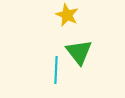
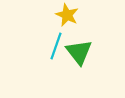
cyan line: moved 24 px up; rotated 16 degrees clockwise
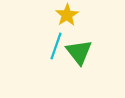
yellow star: rotated 15 degrees clockwise
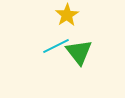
cyan line: rotated 44 degrees clockwise
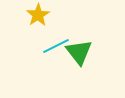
yellow star: moved 29 px left
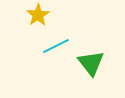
green triangle: moved 12 px right, 11 px down
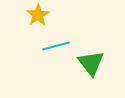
cyan line: rotated 12 degrees clockwise
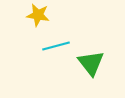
yellow star: rotated 30 degrees counterclockwise
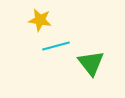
yellow star: moved 2 px right, 5 px down
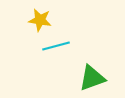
green triangle: moved 1 px right, 15 px down; rotated 48 degrees clockwise
